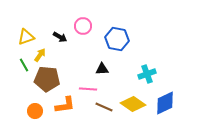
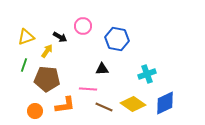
yellow arrow: moved 7 px right, 4 px up
green line: rotated 48 degrees clockwise
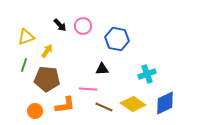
black arrow: moved 12 px up; rotated 16 degrees clockwise
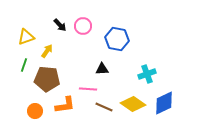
blue diamond: moved 1 px left
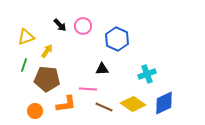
blue hexagon: rotated 15 degrees clockwise
orange L-shape: moved 1 px right, 1 px up
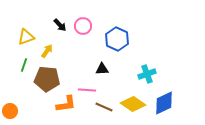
pink line: moved 1 px left, 1 px down
orange circle: moved 25 px left
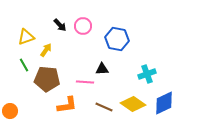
blue hexagon: rotated 15 degrees counterclockwise
yellow arrow: moved 1 px left, 1 px up
green line: rotated 48 degrees counterclockwise
pink line: moved 2 px left, 8 px up
orange L-shape: moved 1 px right, 1 px down
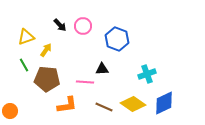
blue hexagon: rotated 10 degrees clockwise
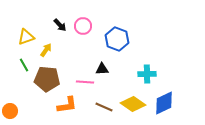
cyan cross: rotated 18 degrees clockwise
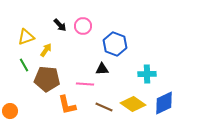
blue hexagon: moved 2 px left, 5 px down
pink line: moved 2 px down
orange L-shape: rotated 85 degrees clockwise
